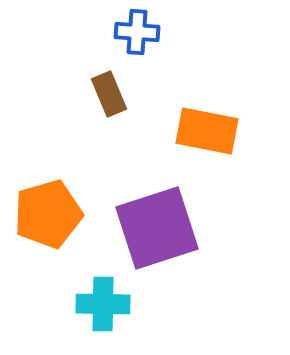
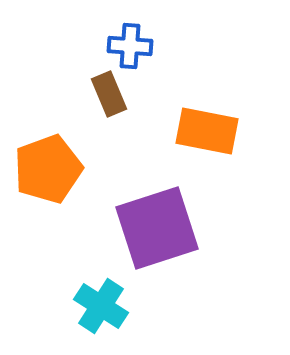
blue cross: moved 7 px left, 14 px down
orange pentagon: moved 45 px up; rotated 4 degrees counterclockwise
cyan cross: moved 2 px left, 2 px down; rotated 32 degrees clockwise
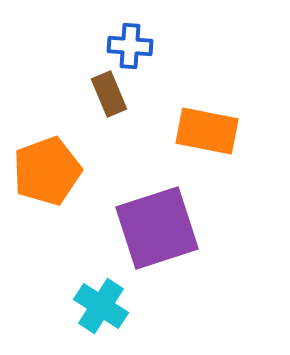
orange pentagon: moved 1 px left, 2 px down
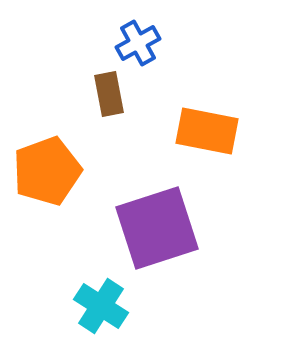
blue cross: moved 8 px right, 3 px up; rotated 33 degrees counterclockwise
brown rectangle: rotated 12 degrees clockwise
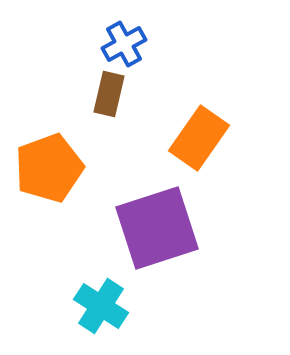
blue cross: moved 14 px left, 1 px down
brown rectangle: rotated 24 degrees clockwise
orange rectangle: moved 8 px left, 7 px down; rotated 66 degrees counterclockwise
orange pentagon: moved 2 px right, 3 px up
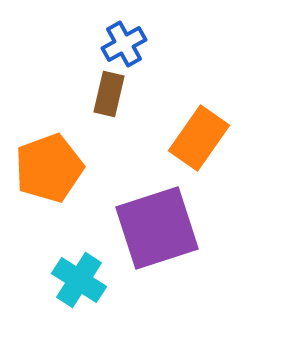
cyan cross: moved 22 px left, 26 px up
